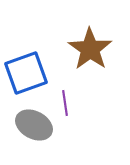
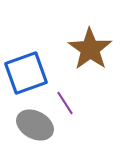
purple line: rotated 25 degrees counterclockwise
gray ellipse: moved 1 px right
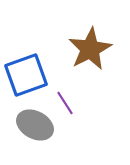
brown star: rotated 9 degrees clockwise
blue square: moved 2 px down
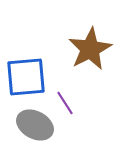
blue square: moved 2 px down; rotated 15 degrees clockwise
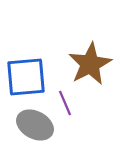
brown star: moved 15 px down
purple line: rotated 10 degrees clockwise
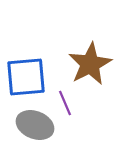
gray ellipse: rotated 6 degrees counterclockwise
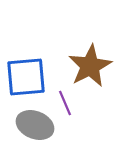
brown star: moved 2 px down
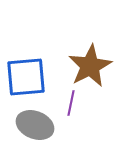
purple line: moved 6 px right; rotated 35 degrees clockwise
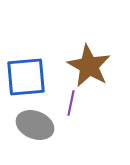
brown star: moved 1 px left; rotated 15 degrees counterclockwise
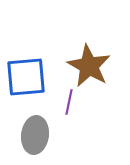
purple line: moved 2 px left, 1 px up
gray ellipse: moved 10 px down; rotated 75 degrees clockwise
